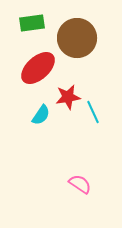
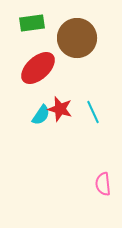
red star: moved 8 px left, 12 px down; rotated 25 degrees clockwise
pink semicircle: moved 23 px right; rotated 130 degrees counterclockwise
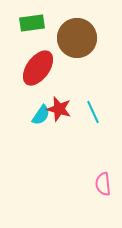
red ellipse: rotated 12 degrees counterclockwise
red star: moved 1 px left
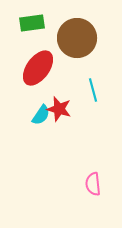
cyan line: moved 22 px up; rotated 10 degrees clockwise
pink semicircle: moved 10 px left
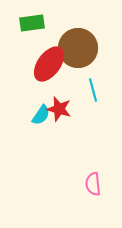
brown circle: moved 1 px right, 10 px down
red ellipse: moved 11 px right, 4 px up
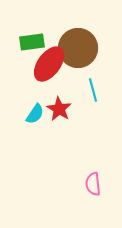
green rectangle: moved 19 px down
red star: rotated 15 degrees clockwise
cyan semicircle: moved 6 px left, 1 px up
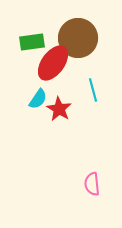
brown circle: moved 10 px up
red ellipse: moved 4 px right, 1 px up
cyan semicircle: moved 3 px right, 15 px up
pink semicircle: moved 1 px left
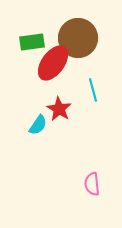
cyan semicircle: moved 26 px down
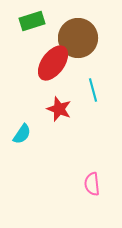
green rectangle: moved 21 px up; rotated 10 degrees counterclockwise
red star: rotated 10 degrees counterclockwise
cyan semicircle: moved 16 px left, 9 px down
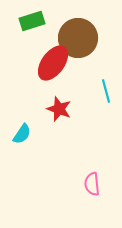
cyan line: moved 13 px right, 1 px down
